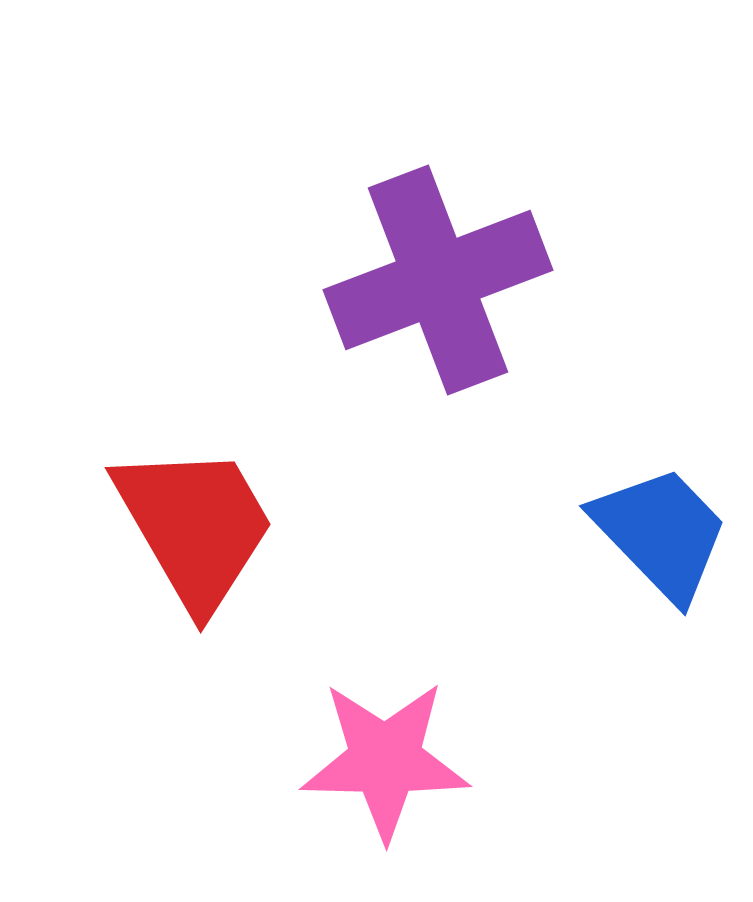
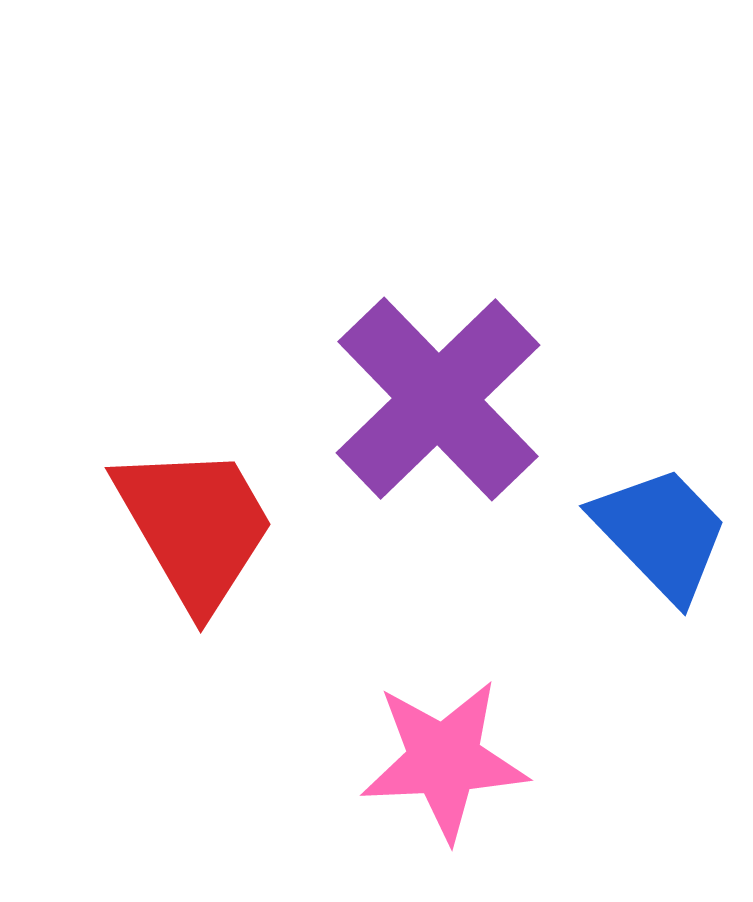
purple cross: moved 119 px down; rotated 23 degrees counterclockwise
pink star: moved 59 px right; rotated 4 degrees counterclockwise
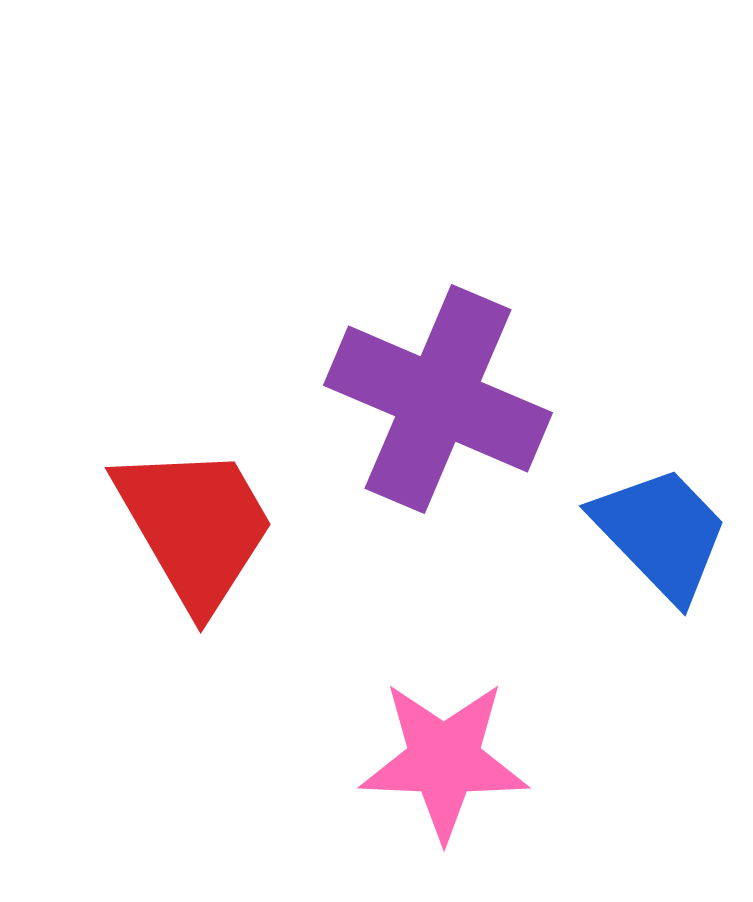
purple cross: rotated 23 degrees counterclockwise
pink star: rotated 5 degrees clockwise
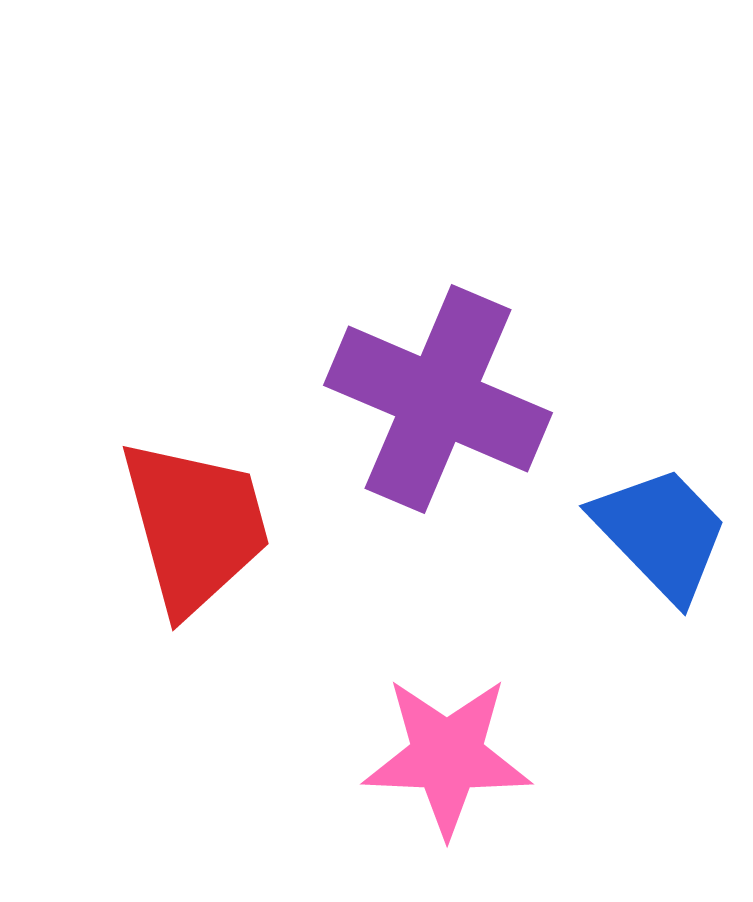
red trapezoid: rotated 15 degrees clockwise
pink star: moved 3 px right, 4 px up
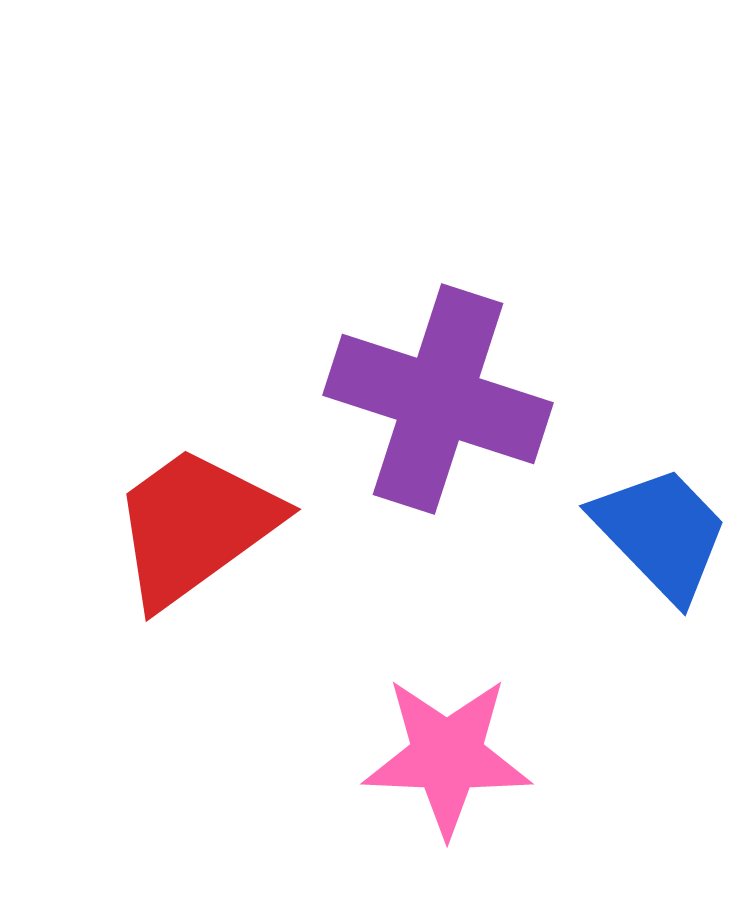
purple cross: rotated 5 degrees counterclockwise
red trapezoid: rotated 111 degrees counterclockwise
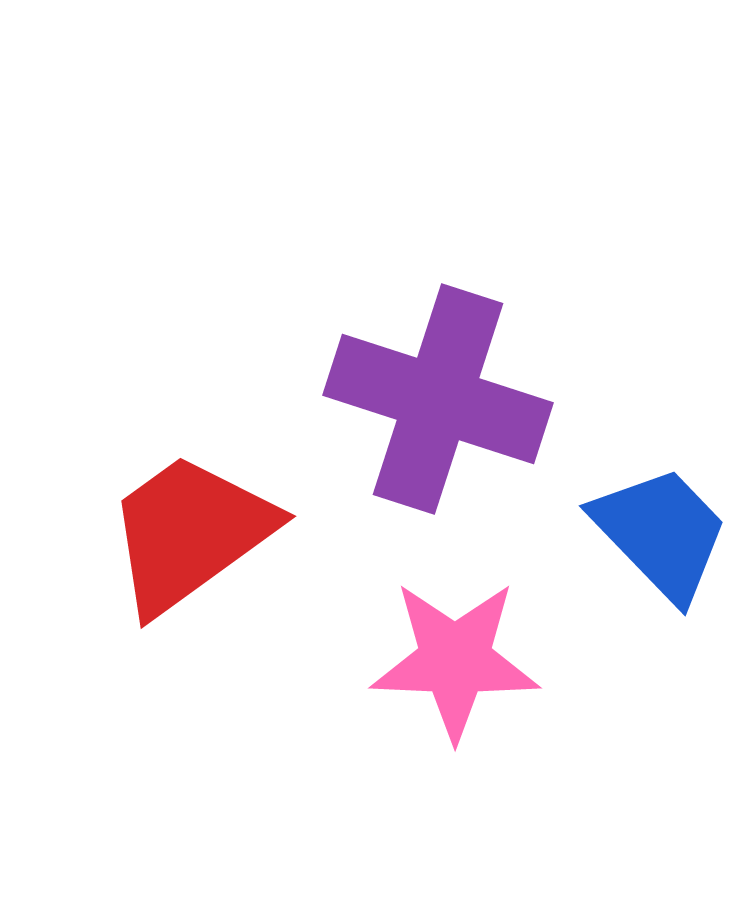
red trapezoid: moved 5 px left, 7 px down
pink star: moved 8 px right, 96 px up
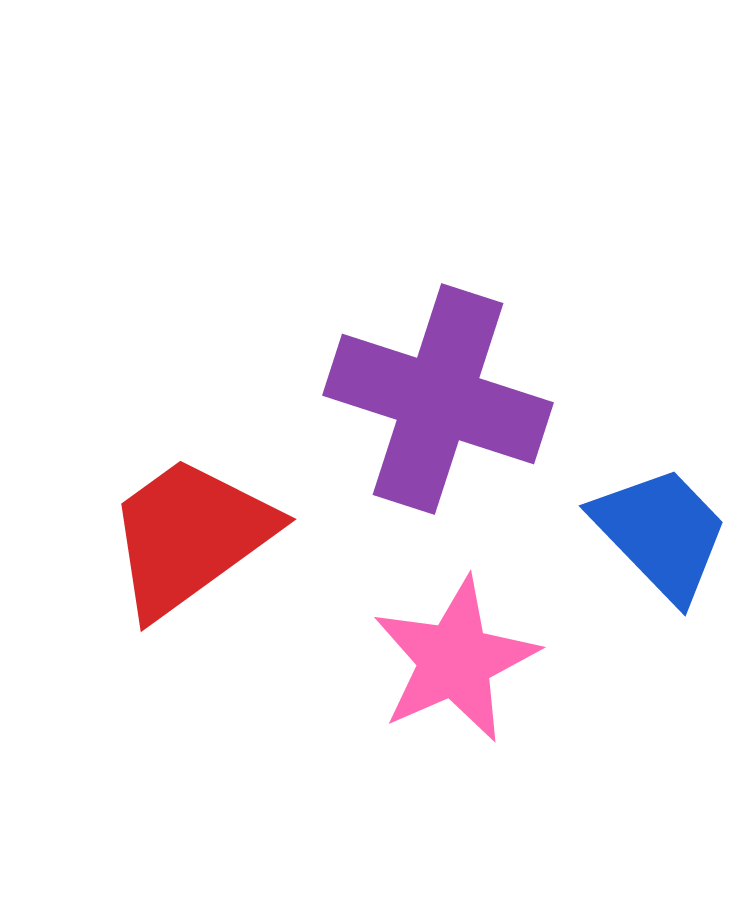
red trapezoid: moved 3 px down
pink star: rotated 26 degrees counterclockwise
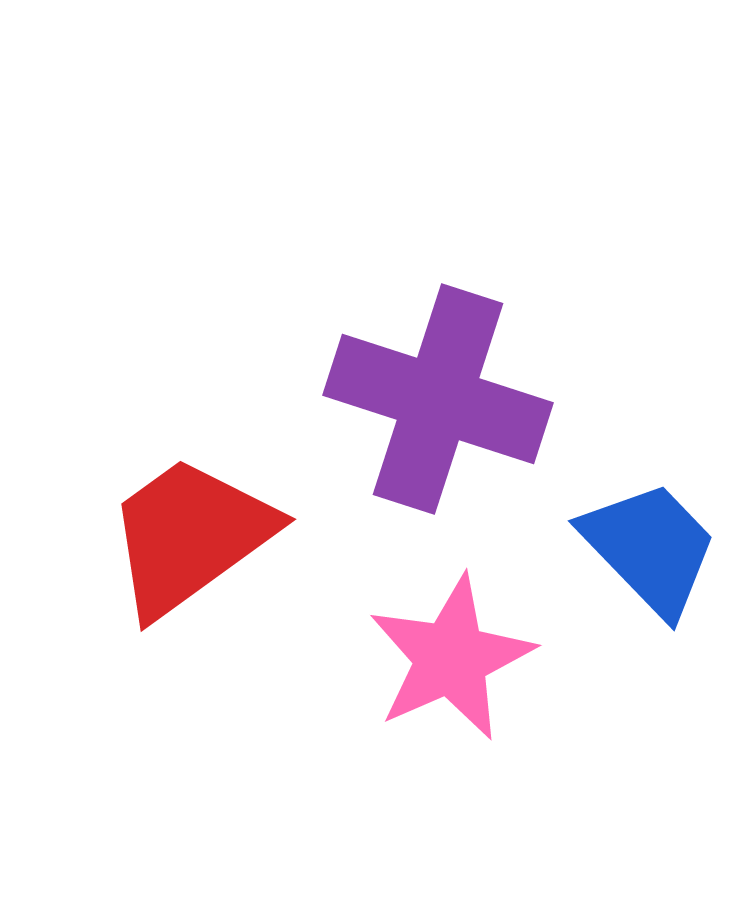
blue trapezoid: moved 11 px left, 15 px down
pink star: moved 4 px left, 2 px up
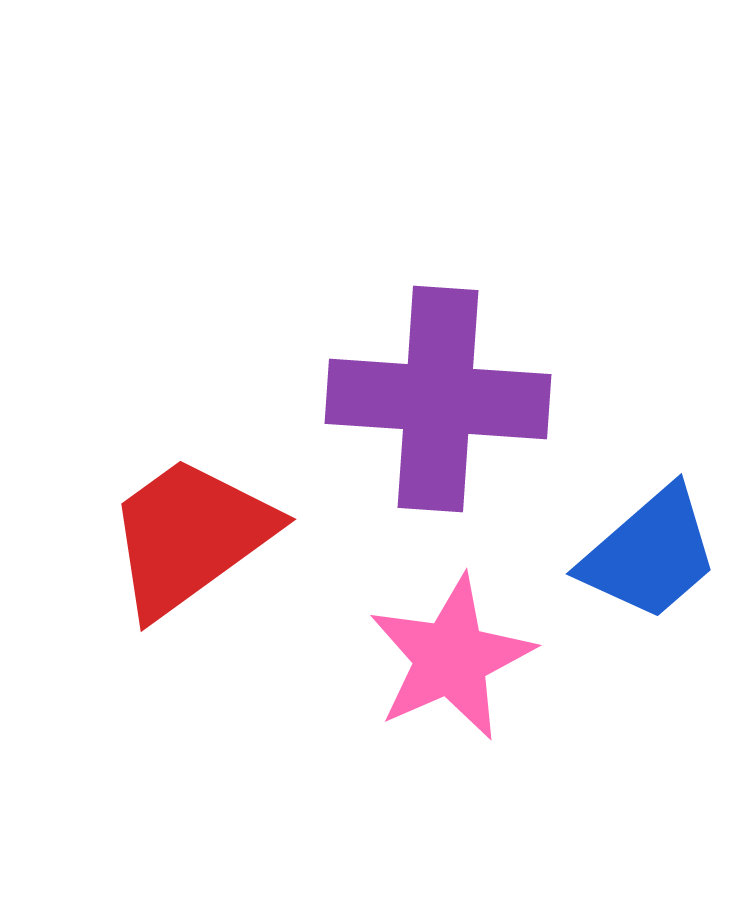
purple cross: rotated 14 degrees counterclockwise
blue trapezoid: moved 6 px down; rotated 93 degrees clockwise
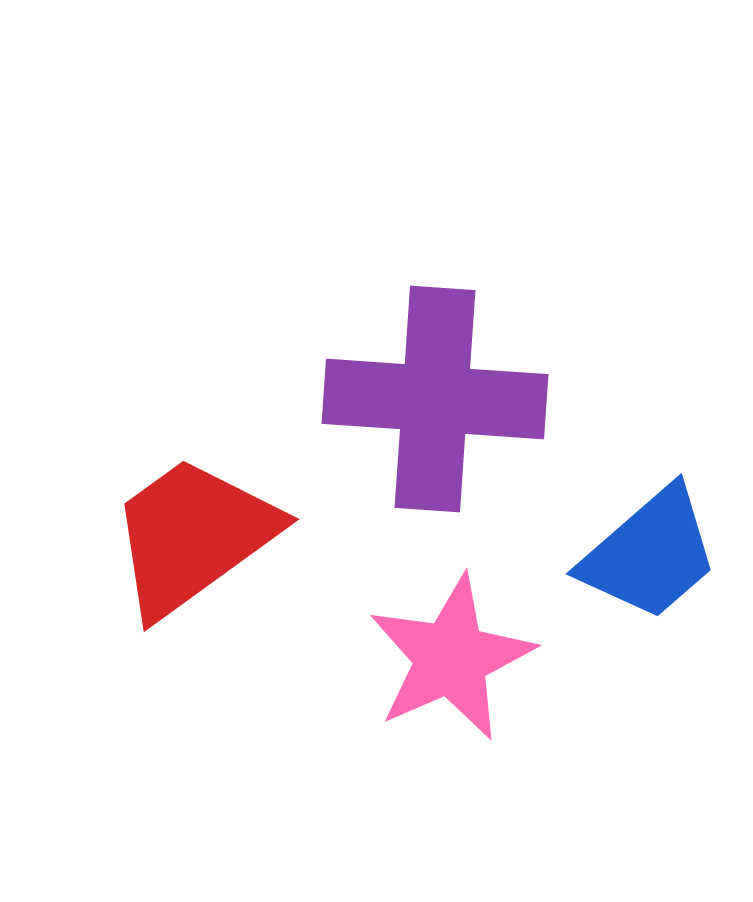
purple cross: moved 3 px left
red trapezoid: moved 3 px right
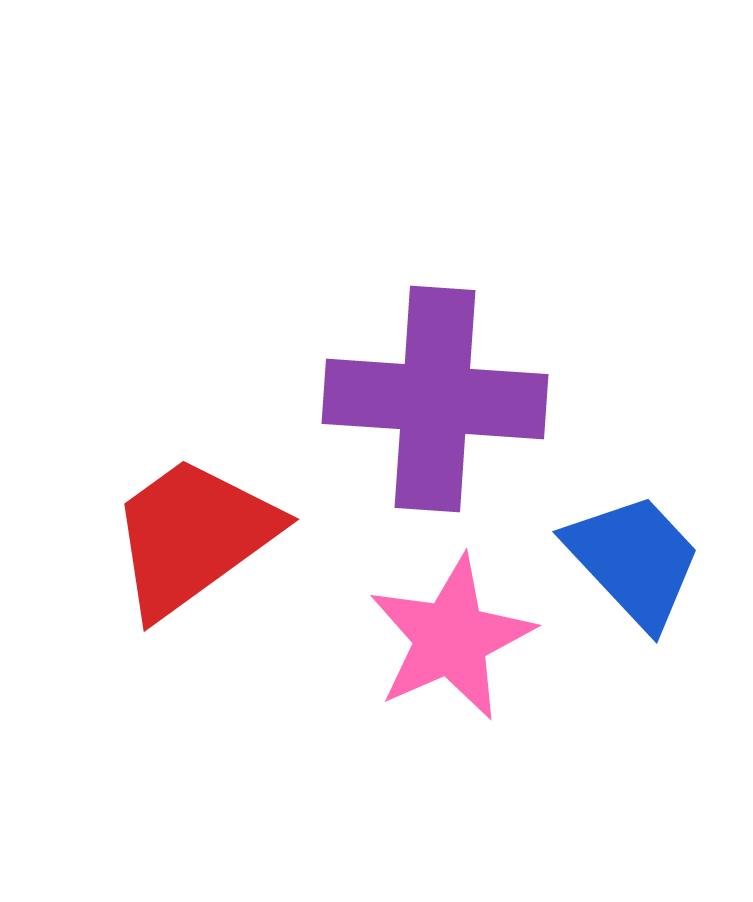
blue trapezoid: moved 16 px left, 6 px down; rotated 92 degrees counterclockwise
pink star: moved 20 px up
